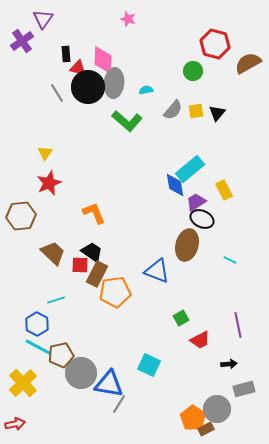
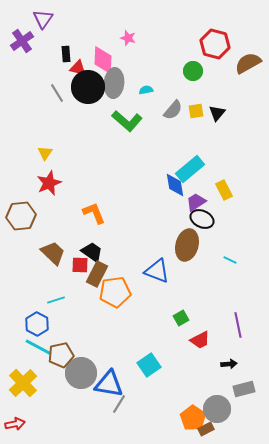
pink star at (128, 19): moved 19 px down
cyan square at (149, 365): rotated 30 degrees clockwise
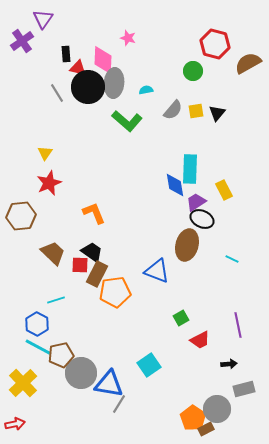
cyan rectangle at (190, 169): rotated 48 degrees counterclockwise
cyan line at (230, 260): moved 2 px right, 1 px up
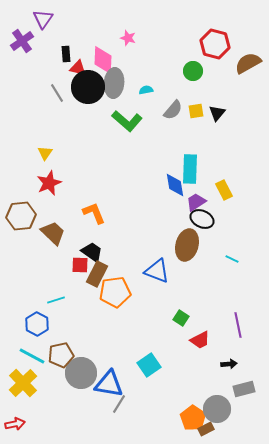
brown trapezoid at (53, 253): moved 20 px up
green square at (181, 318): rotated 28 degrees counterclockwise
cyan line at (38, 347): moved 6 px left, 9 px down
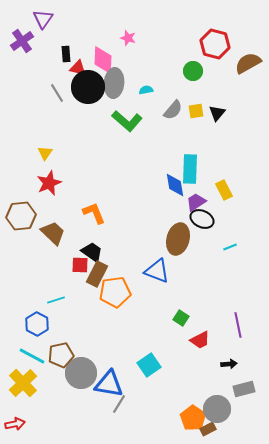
brown ellipse at (187, 245): moved 9 px left, 6 px up
cyan line at (232, 259): moved 2 px left, 12 px up; rotated 48 degrees counterclockwise
brown rectangle at (206, 429): moved 2 px right
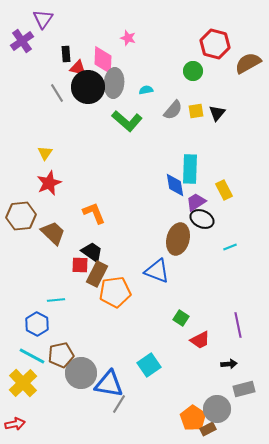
cyan line at (56, 300): rotated 12 degrees clockwise
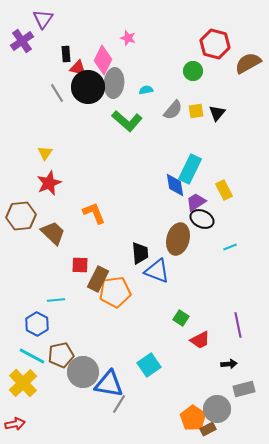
pink diamond at (103, 60): rotated 24 degrees clockwise
cyan rectangle at (190, 169): rotated 24 degrees clockwise
black trapezoid at (92, 252): moved 48 px right, 1 px down; rotated 50 degrees clockwise
brown rectangle at (97, 274): moved 1 px right, 5 px down
gray circle at (81, 373): moved 2 px right, 1 px up
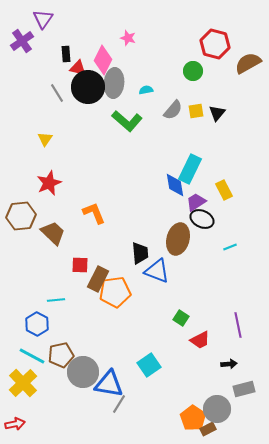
yellow triangle at (45, 153): moved 14 px up
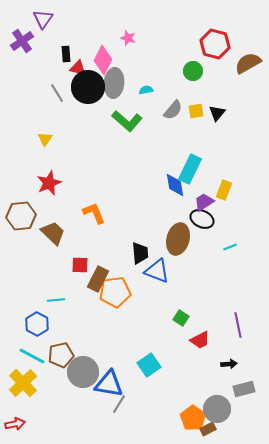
yellow rectangle at (224, 190): rotated 48 degrees clockwise
purple trapezoid at (196, 202): moved 8 px right
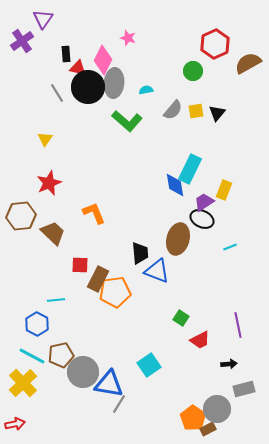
red hexagon at (215, 44): rotated 20 degrees clockwise
